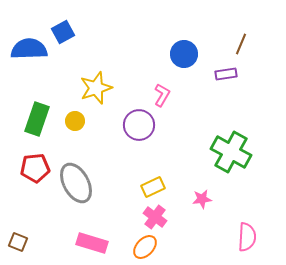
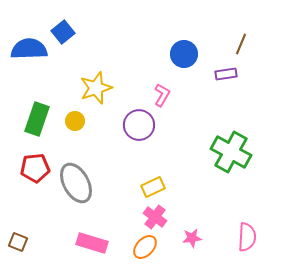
blue square: rotated 10 degrees counterclockwise
pink star: moved 10 px left, 39 px down
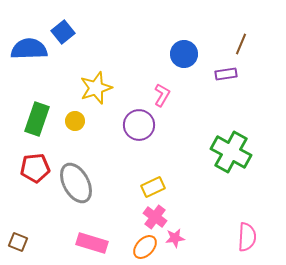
pink star: moved 17 px left
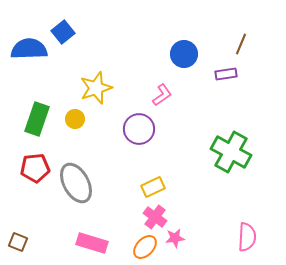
pink L-shape: rotated 25 degrees clockwise
yellow circle: moved 2 px up
purple circle: moved 4 px down
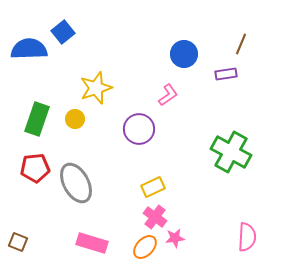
pink L-shape: moved 6 px right
